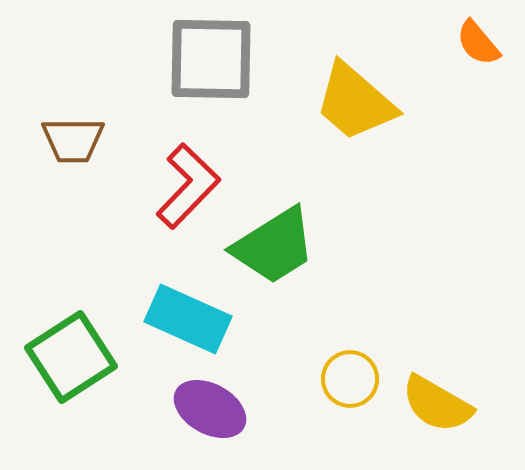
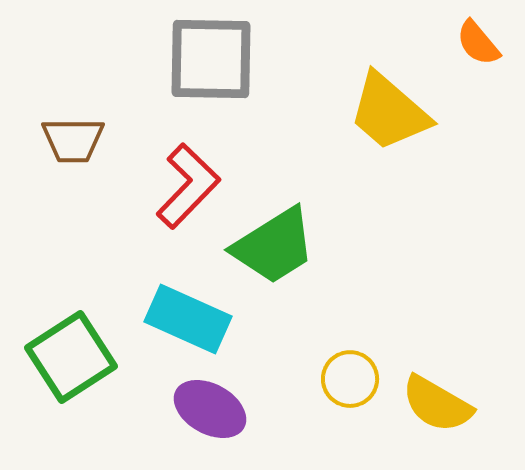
yellow trapezoid: moved 34 px right, 10 px down
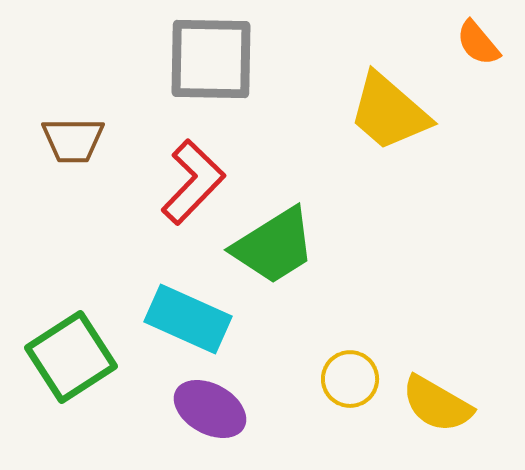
red L-shape: moved 5 px right, 4 px up
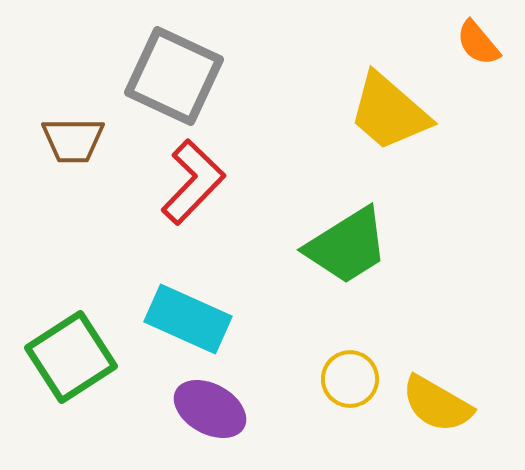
gray square: moved 37 px left, 17 px down; rotated 24 degrees clockwise
green trapezoid: moved 73 px right
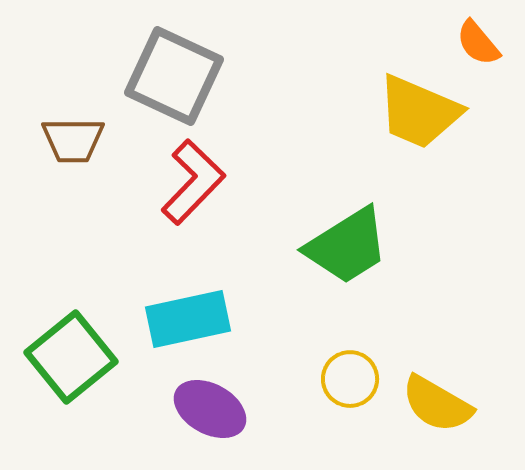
yellow trapezoid: moved 30 px right; rotated 18 degrees counterclockwise
cyan rectangle: rotated 36 degrees counterclockwise
green square: rotated 6 degrees counterclockwise
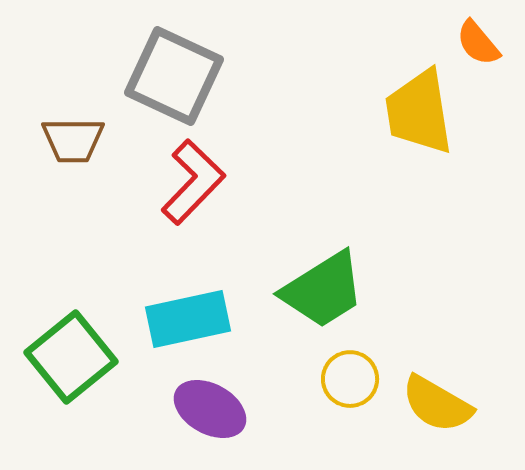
yellow trapezoid: rotated 58 degrees clockwise
green trapezoid: moved 24 px left, 44 px down
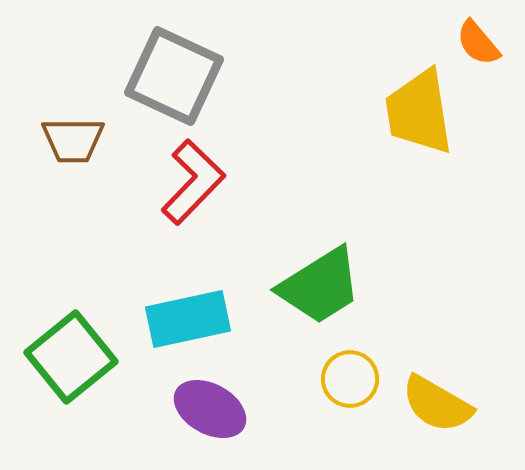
green trapezoid: moved 3 px left, 4 px up
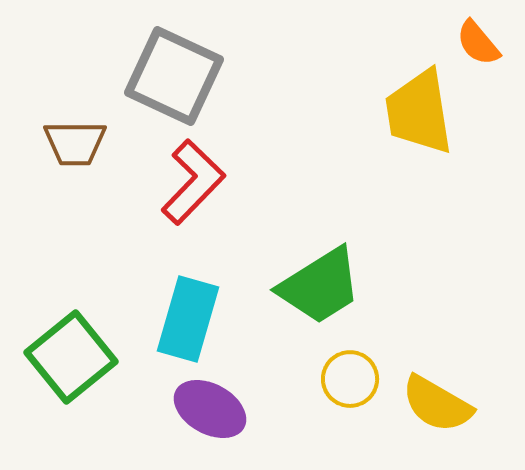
brown trapezoid: moved 2 px right, 3 px down
cyan rectangle: rotated 62 degrees counterclockwise
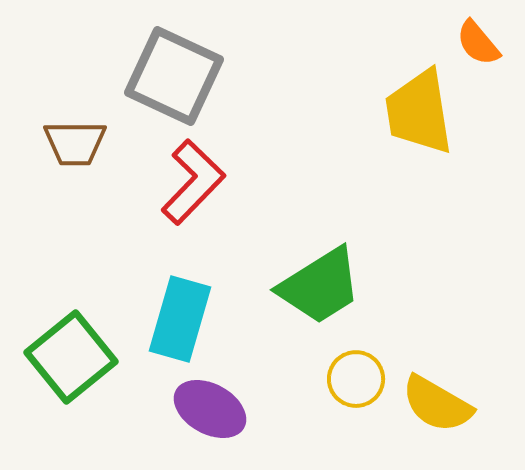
cyan rectangle: moved 8 px left
yellow circle: moved 6 px right
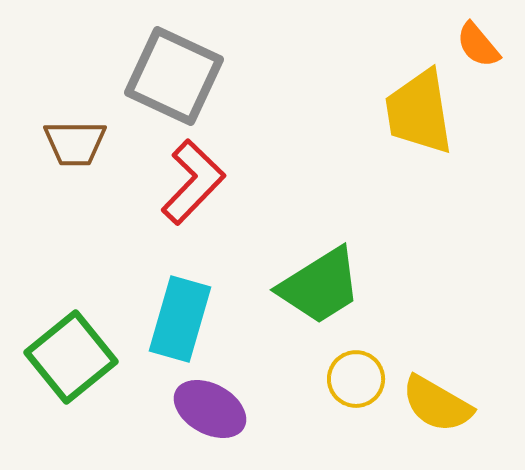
orange semicircle: moved 2 px down
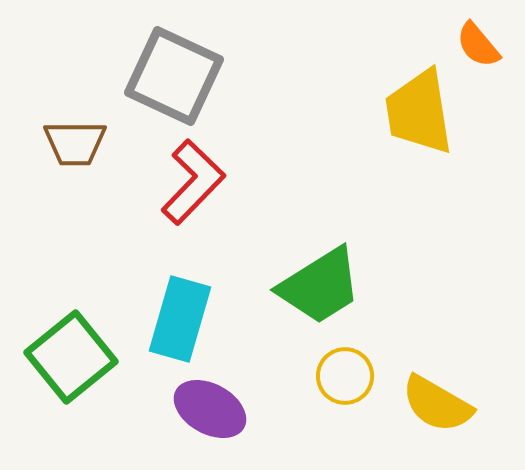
yellow circle: moved 11 px left, 3 px up
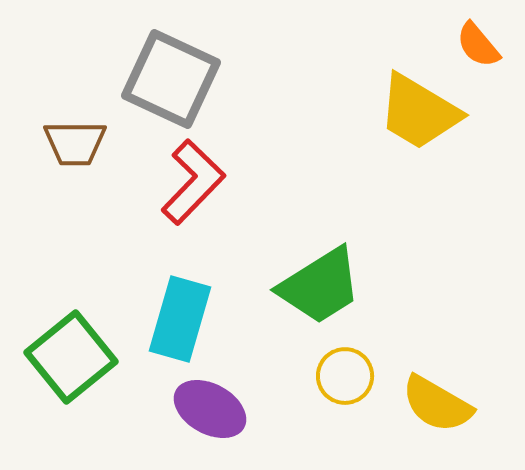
gray square: moved 3 px left, 3 px down
yellow trapezoid: rotated 50 degrees counterclockwise
